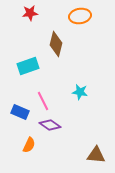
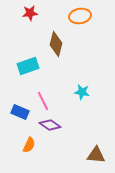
cyan star: moved 2 px right
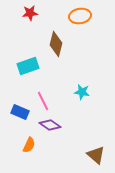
brown triangle: rotated 36 degrees clockwise
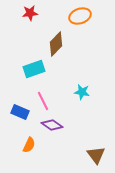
orange ellipse: rotated 10 degrees counterclockwise
brown diamond: rotated 30 degrees clockwise
cyan rectangle: moved 6 px right, 3 px down
purple diamond: moved 2 px right
brown triangle: rotated 12 degrees clockwise
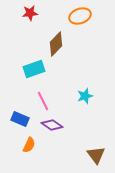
cyan star: moved 3 px right, 4 px down; rotated 28 degrees counterclockwise
blue rectangle: moved 7 px down
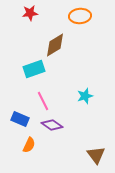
orange ellipse: rotated 15 degrees clockwise
brown diamond: moved 1 px left, 1 px down; rotated 15 degrees clockwise
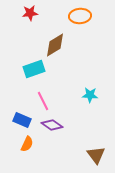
cyan star: moved 5 px right, 1 px up; rotated 21 degrees clockwise
blue rectangle: moved 2 px right, 1 px down
orange semicircle: moved 2 px left, 1 px up
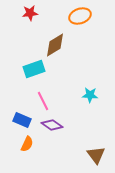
orange ellipse: rotated 15 degrees counterclockwise
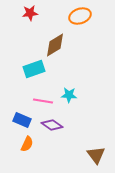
cyan star: moved 21 px left
pink line: rotated 54 degrees counterclockwise
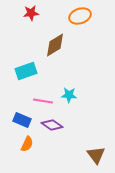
red star: moved 1 px right
cyan rectangle: moved 8 px left, 2 px down
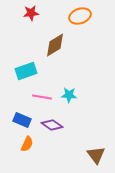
pink line: moved 1 px left, 4 px up
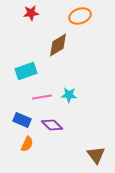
brown diamond: moved 3 px right
pink line: rotated 18 degrees counterclockwise
purple diamond: rotated 10 degrees clockwise
